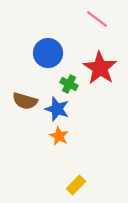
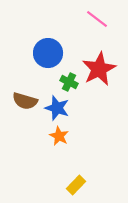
red star: moved 1 px left, 1 px down; rotated 12 degrees clockwise
green cross: moved 2 px up
blue star: moved 1 px up
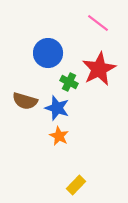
pink line: moved 1 px right, 4 px down
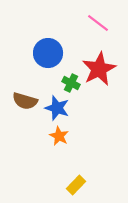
green cross: moved 2 px right, 1 px down
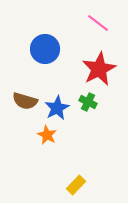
blue circle: moved 3 px left, 4 px up
green cross: moved 17 px right, 19 px down
blue star: rotated 25 degrees clockwise
orange star: moved 12 px left, 1 px up
